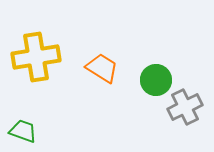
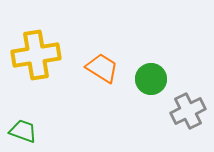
yellow cross: moved 2 px up
green circle: moved 5 px left, 1 px up
gray cross: moved 3 px right, 4 px down
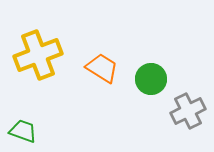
yellow cross: moved 2 px right; rotated 12 degrees counterclockwise
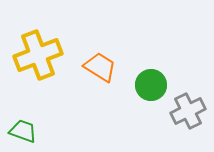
orange trapezoid: moved 2 px left, 1 px up
green circle: moved 6 px down
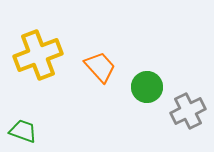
orange trapezoid: rotated 16 degrees clockwise
green circle: moved 4 px left, 2 px down
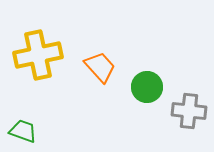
yellow cross: rotated 9 degrees clockwise
gray cross: moved 1 px right; rotated 32 degrees clockwise
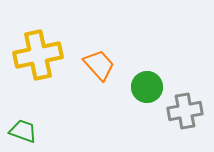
orange trapezoid: moved 1 px left, 2 px up
gray cross: moved 4 px left; rotated 16 degrees counterclockwise
